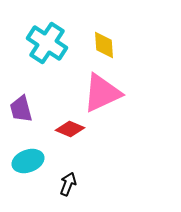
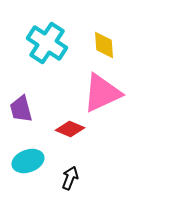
black arrow: moved 2 px right, 6 px up
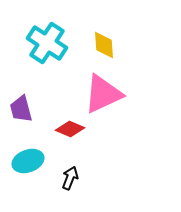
pink triangle: moved 1 px right, 1 px down
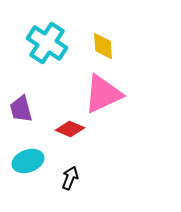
yellow diamond: moved 1 px left, 1 px down
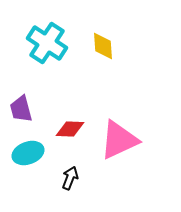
pink triangle: moved 16 px right, 46 px down
red diamond: rotated 20 degrees counterclockwise
cyan ellipse: moved 8 px up
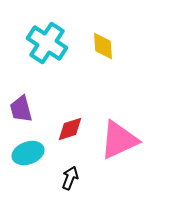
red diamond: rotated 20 degrees counterclockwise
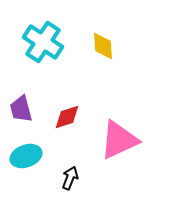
cyan cross: moved 4 px left, 1 px up
red diamond: moved 3 px left, 12 px up
cyan ellipse: moved 2 px left, 3 px down
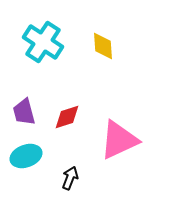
purple trapezoid: moved 3 px right, 3 px down
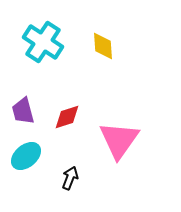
purple trapezoid: moved 1 px left, 1 px up
pink triangle: rotated 30 degrees counterclockwise
cyan ellipse: rotated 20 degrees counterclockwise
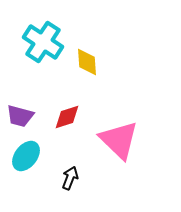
yellow diamond: moved 16 px left, 16 px down
purple trapezoid: moved 3 px left, 5 px down; rotated 60 degrees counterclockwise
pink triangle: rotated 21 degrees counterclockwise
cyan ellipse: rotated 12 degrees counterclockwise
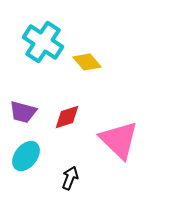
yellow diamond: rotated 36 degrees counterclockwise
purple trapezoid: moved 3 px right, 4 px up
